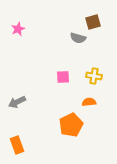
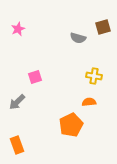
brown square: moved 10 px right, 5 px down
pink square: moved 28 px left; rotated 16 degrees counterclockwise
gray arrow: rotated 18 degrees counterclockwise
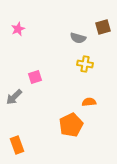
yellow cross: moved 9 px left, 12 px up
gray arrow: moved 3 px left, 5 px up
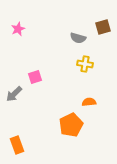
gray arrow: moved 3 px up
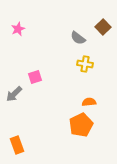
brown square: rotated 28 degrees counterclockwise
gray semicircle: rotated 21 degrees clockwise
orange pentagon: moved 10 px right
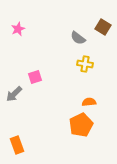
brown square: rotated 14 degrees counterclockwise
